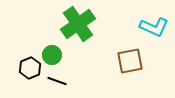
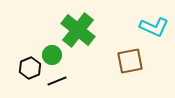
green cross: moved 6 px down; rotated 16 degrees counterclockwise
black line: rotated 42 degrees counterclockwise
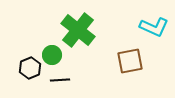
black line: moved 3 px right, 1 px up; rotated 18 degrees clockwise
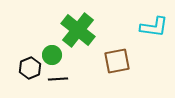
cyan L-shape: rotated 16 degrees counterclockwise
brown square: moved 13 px left
black line: moved 2 px left, 1 px up
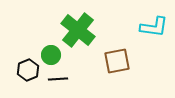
green circle: moved 1 px left
black hexagon: moved 2 px left, 2 px down
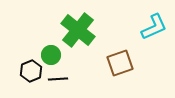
cyan L-shape: rotated 32 degrees counterclockwise
brown square: moved 3 px right, 2 px down; rotated 8 degrees counterclockwise
black hexagon: moved 3 px right, 1 px down
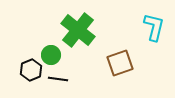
cyan L-shape: rotated 52 degrees counterclockwise
black hexagon: moved 1 px up
black line: rotated 12 degrees clockwise
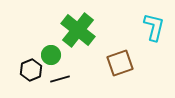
black line: moved 2 px right; rotated 24 degrees counterclockwise
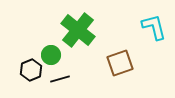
cyan L-shape: rotated 28 degrees counterclockwise
